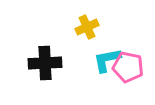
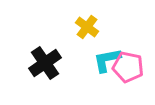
yellow cross: rotated 30 degrees counterclockwise
black cross: rotated 32 degrees counterclockwise
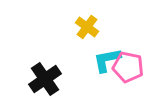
black cross: moved 16 px down
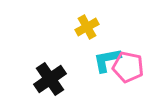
yellow cross: rotated 25 degrees clockwise
black cross: moved 5 px right
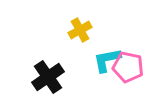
yellow cross: moved 7 px left, 3 px down
black cross: moved 2 px left, 2 px up
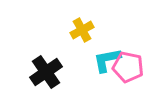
yellow cross: moved 2 px right
black cross: moved 2 px left, 5 px up
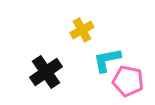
pink pentagon: moved 14 px down
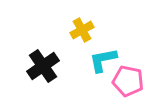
cyan L-shape: moved 4 px left
black cross: moved 3 px left, 6 px up
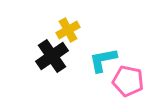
yellow cross: moved 14 px left
black cross: moved 9 px right, 10 px up
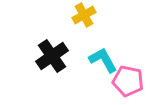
yellow cross: moved 16 px right, 15 px up
cyan L-shape: rotated 72 degrees clockwise
